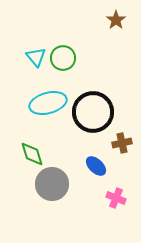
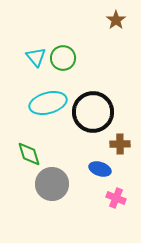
brown cross: moved 2 px left, 1 px down; rotated 12 degrees clockwise
green diamond: moved 3 px left
blue ellipse: moved 4 px right, 3 px down; rotated 25 degrees counterclockwise
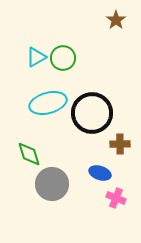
cyan triangle: rotated 40 degrees clockwise
black circle: moved 1 px left, 1 px down
blue ellipse: moved 4 px down
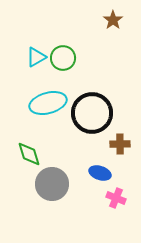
brown star: moved 3 px left
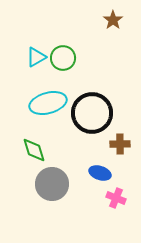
green diamond: moved 5 px right, 4 px up
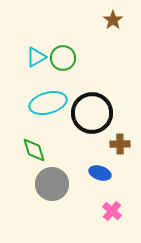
pink cross: moved 4 px left, 13 px down; rotated 18 degrees clockwise
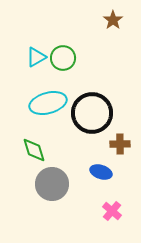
blue ellipse: moved 1 px right, 1 px up
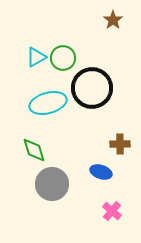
black circle: moved 25 px up
